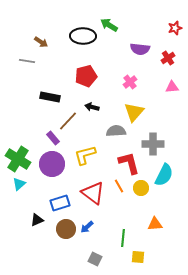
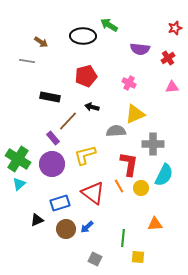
pink cross: moved 1 px left, 1 px down; rotated 24 degrees counterclockwise
yellow triangle: moved 1 px right, 2 px down; rotated 25 degrees clockwise
red L-shape: moved 1 px down; rotated 25 degrees clockwise
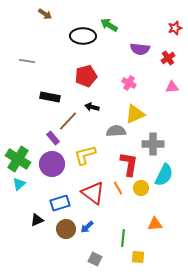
brown arrow: moved 4 px right, 28 px up
orange line: moved 1 px left, 2 px down
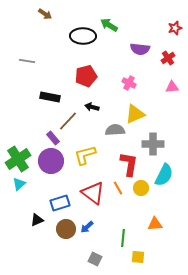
gray semicircle: moved 1 px left, 1 px up
green cross: rotated 25 degrees clockwise
purple circle: moved 1 px left, 3 px up
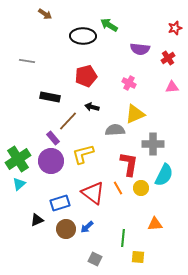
yellow L-shape: moved 2 px left, 1 px up
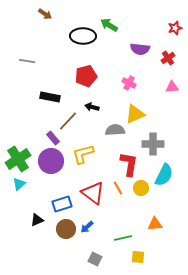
blue rectangle: moved 2 px right, 1 px down
green line: rotated 72 degrees clockwise
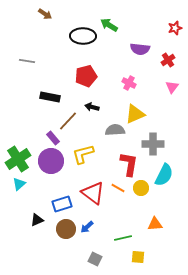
red cross: moved 2 px down
pink triangle: rotated 48 degrees counterclockwise
orange line: rotated 32 degrees counterclockwise
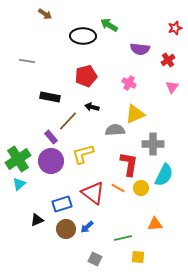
purple rectangle: moved 2 px left, 1 px up
